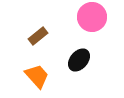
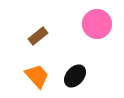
pink circle: moved 5 px right, 7 px down
black ellipse: moved 4 px left, 16 px down
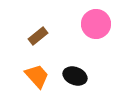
pink circle: moved 1 px left
black ellipse: rotated 70 degrees clockwise
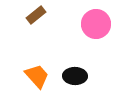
brown rectangle: moved 2 px left, 21 px up
black ellipse: rotated 20 degrees counterclockwise
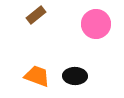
orange trapezoid: rotated 28 degrees counterclockwise
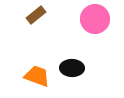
pink circle: moved 1 px left, 5 px up
black ellipse: moved 3 px left, 8 px up
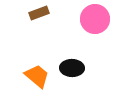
brown rectangle: moved 3 px right, 2 px up; rotated 18 degrees clockwise
orange trapezoid: rotated 20 degrees clockwise
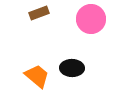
pink circle: moved 4 px left
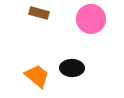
brown rectangle: rotated 36 degrees clockwise
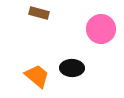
pink circle: moved 10 px right, 10 px down
